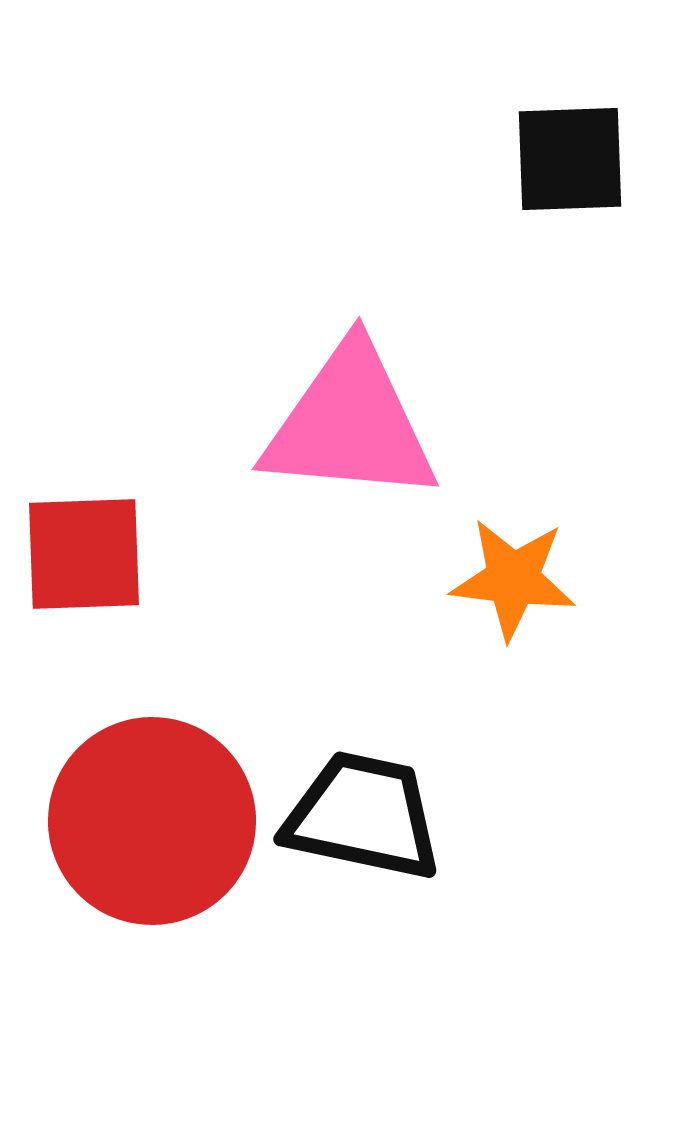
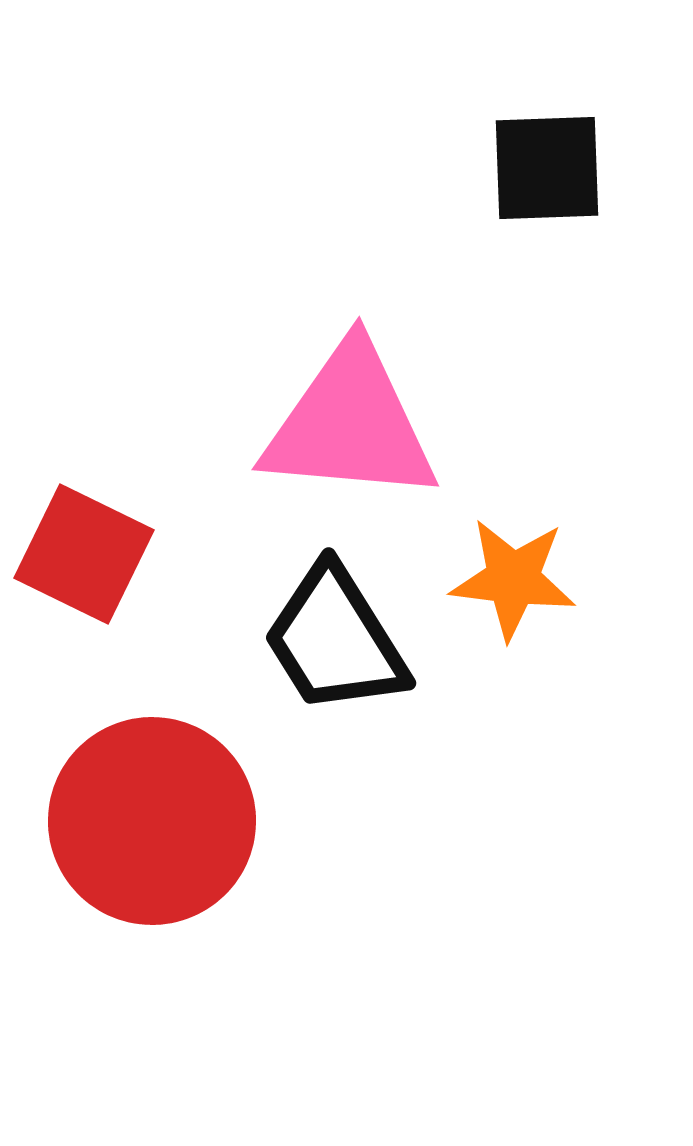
black square: moved 23 px left, 9 px down
red square: rotated 28 degrees clockwise
black trapezoid: moved 28 px left, 176 px up; rotated 134 degrees counterclockwise
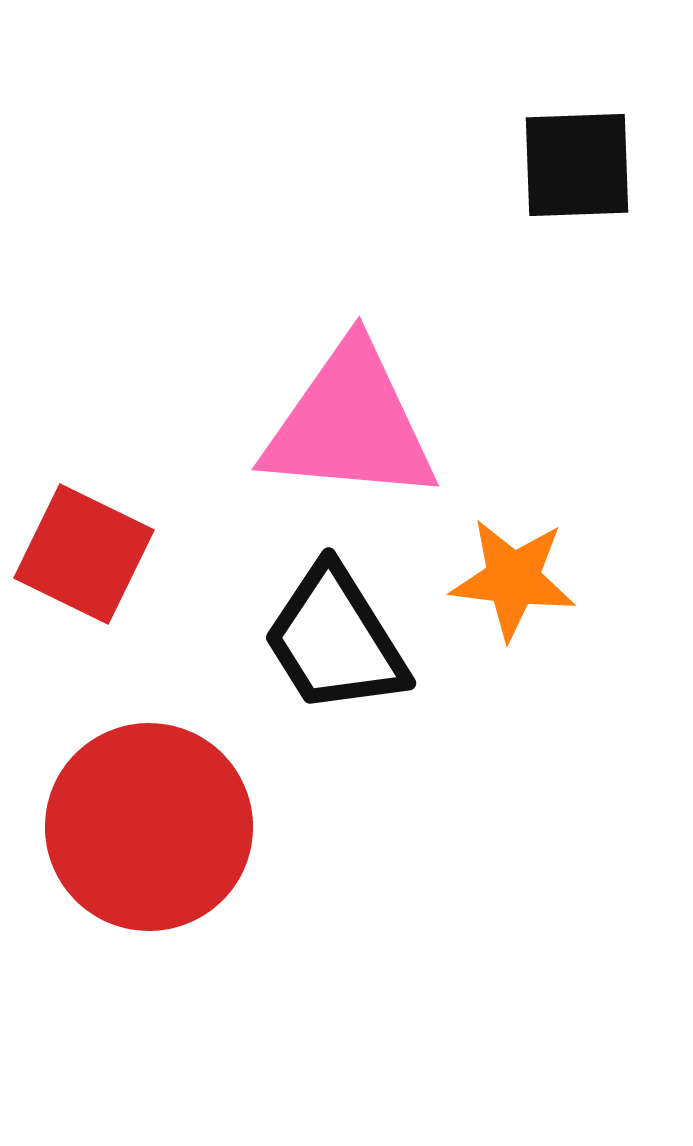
black square: moved 30 px right, 3 px up
red circle: moved 3 px left, 6 px down
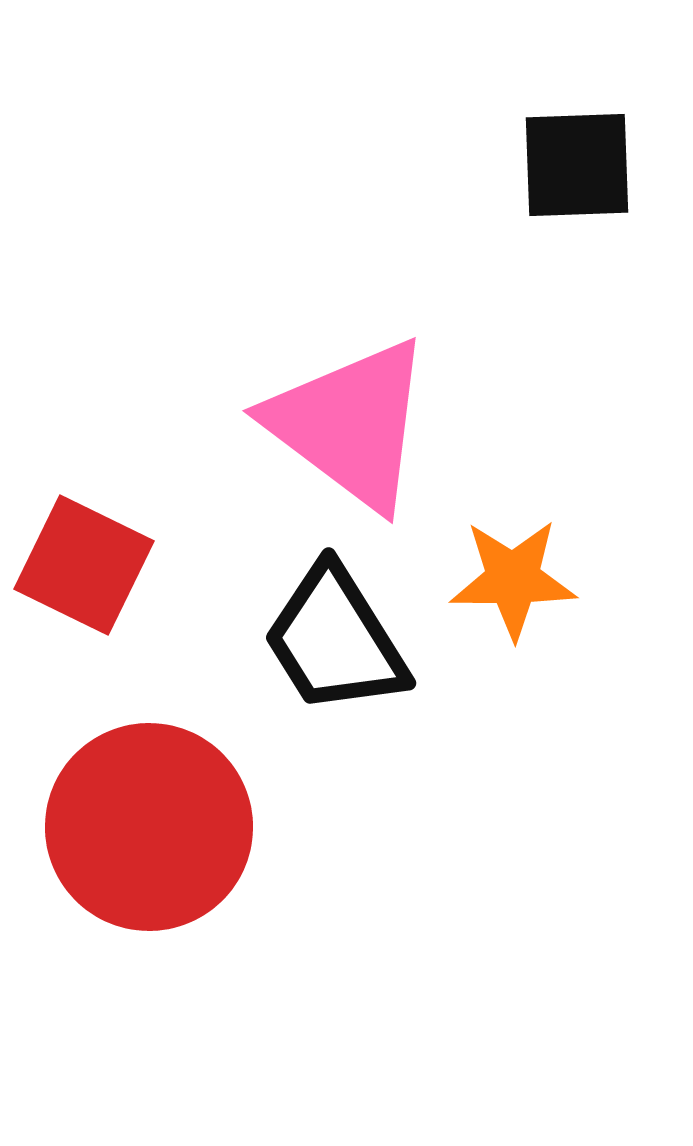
pink triangle: rotated 32 degrees clockwise
red square: moved 11 px down
orange star: rotated 7 degrees counterclockwise
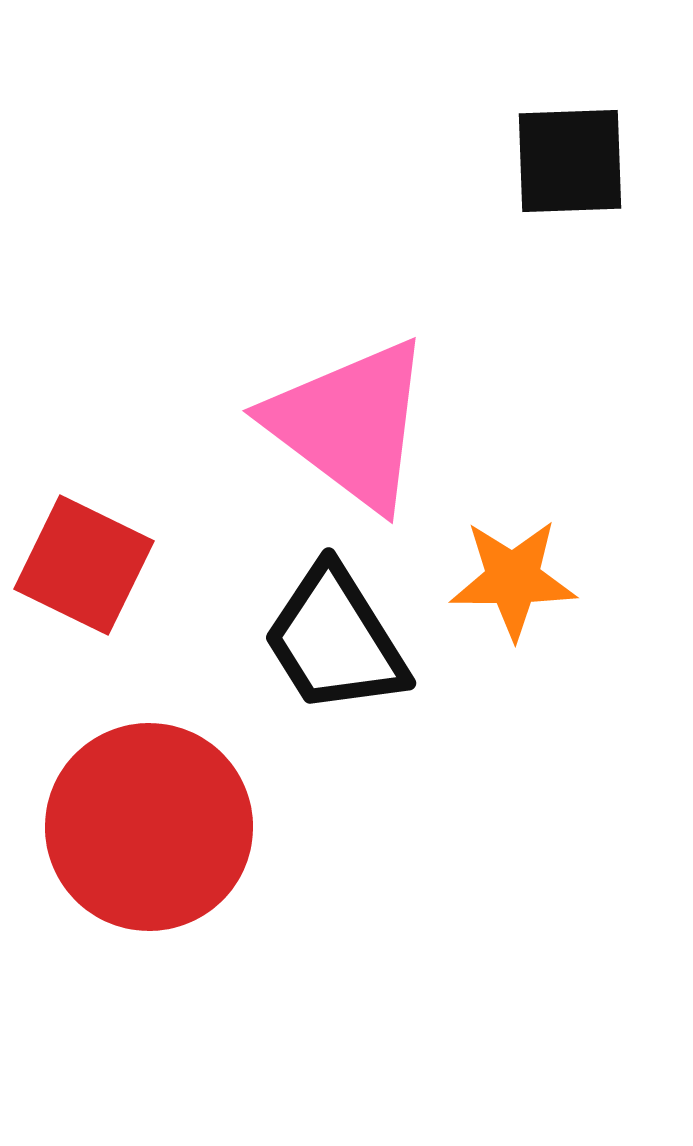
black square: moved 7 px left, 4 px up
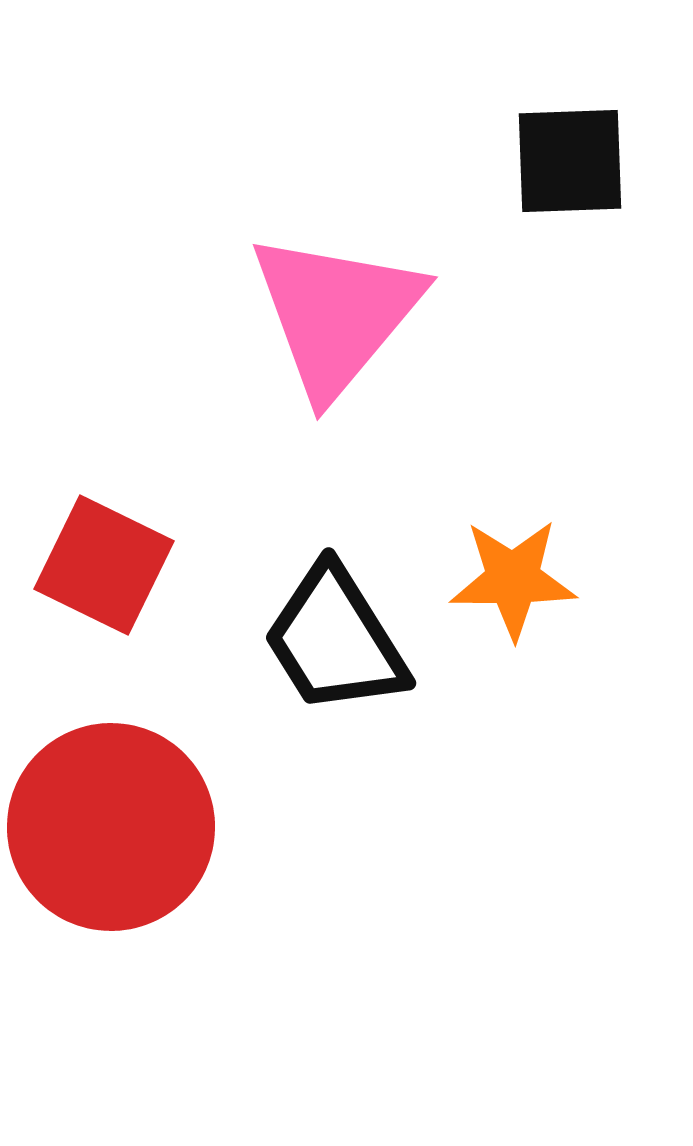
pink triangle: moved 14 px left, 110 px up; rotated 33 degrees clockwise
red square: moved 20 px right
red circle: moved 38 px left
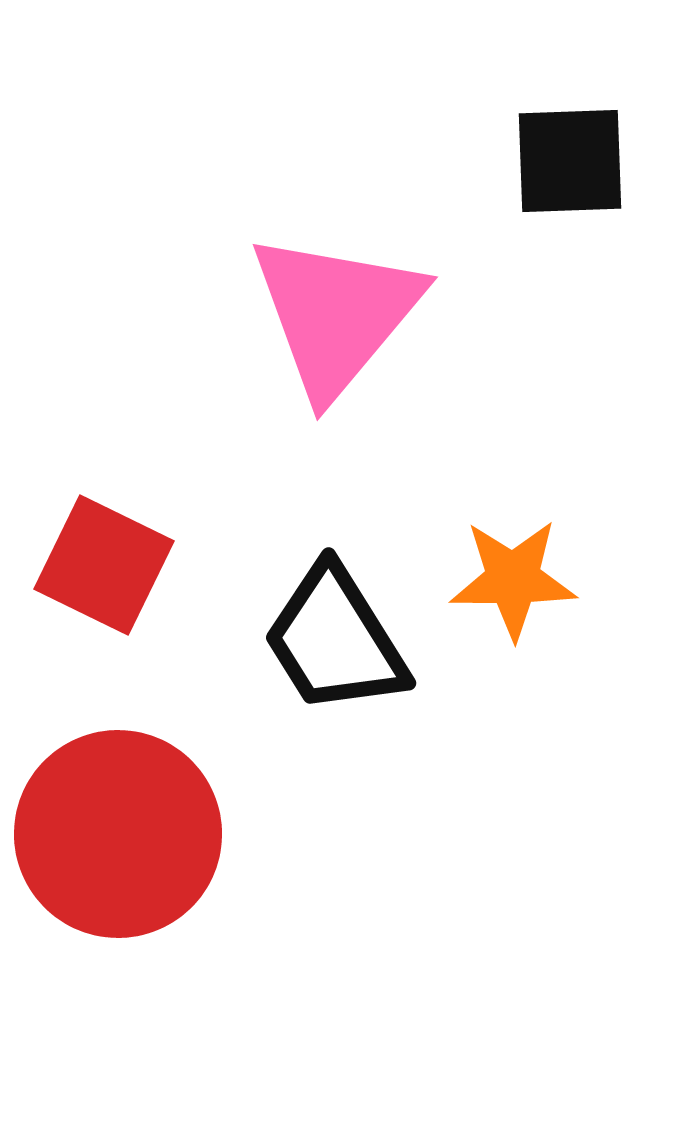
red circle: moved 7 px right, 7 px down
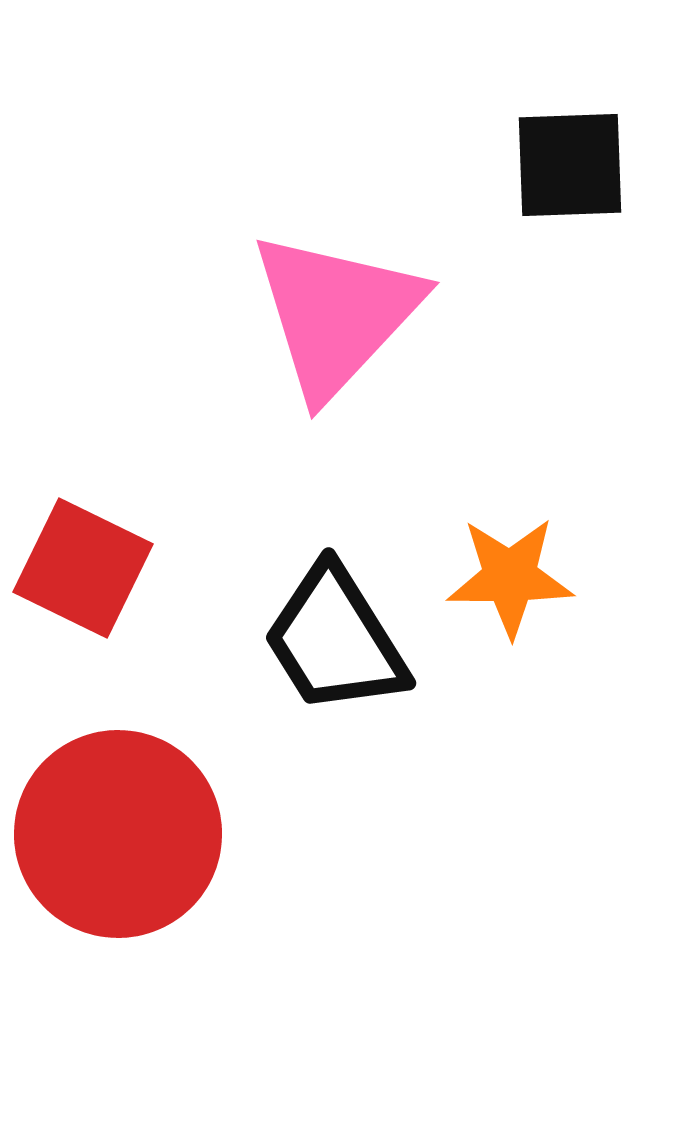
black square: moved 4 px down
pink triangle: rotated 3 degrees clockwise
red square: moved 21 px left, 3 px down
orange star: moved 3 px left, 2 px up
